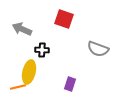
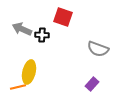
red square: moved 1 px left, 2 px up
black cross: moved 15 px up
purple rectangle: moved 22 px right; rotated 24 degrees clockwise
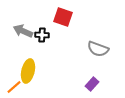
gray arrow: moved 1 px right, 2 px down
yellow ellipse: moved 1 px left, 1 px up
orange line: moved 4 px left; rotated 28 degrees counterclockwise
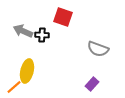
yellow ellipse: moved 1 px left
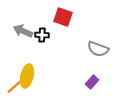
yellow ellipse: moved 5 px down
purple rectangle: moved 2 px up
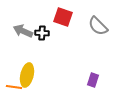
black cross: moved 2 px up
gray semicircle: moved 23 px up; rotated 25 degrees clockwise
yellow ellipse: moved 1 px up
purple rectangle: moved 1 px right, 2 px up; rotated 24 degrees counterclockwise
orange line: rotated 49 degrees clockwise
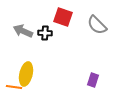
gray semicircle: moved 1 px left, 1 px up
black cross: moved 3 px right
yellow ellipse: moved 1 px left, 1 px up
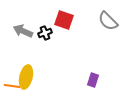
red square: moved 1 px right, 3 px down
gray semicircle: moved 11 px right, 4 px up
black cross: rotated 24 degrees counterclockwise
yellow ellipse: moved 3 px down
orange line: moved 2 px left, 1 px up
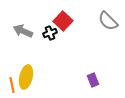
red square: moved 1 px left, 1 px down; rotated 24 degrees clockwise
black cross: moved 5 px right
purple rectangle: rotated 40 degrees counterclockwise
orange line: moved 1 px up; rotated 70 degrees clockwise
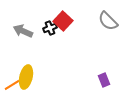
black cross: moved 5 px up
purple rectangle: moved 11 px right
orange line: rotated 70 degrees clockwise
